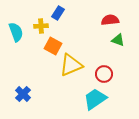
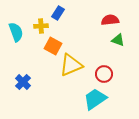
blue cross: moved 12 px up
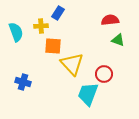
orange square: rotated 24 degrees counterclockwise
yellow triangle: moved 1 px right, 1 px up; rotated 50 degrees counterclockwise
blue cross: rotated 28 degrees counterclockwise
cyan trapezoid: moved 7 px left, 5 px up; rotated 35 degrees counterclockwise
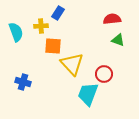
red semicircle: moved 2 px right, 1 px up
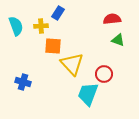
cyan semicircle: moved 6 px up
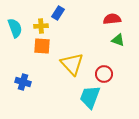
cyan semicircle: moved 1 px left, 2 px down
orange square: moved 11 px left
cyan trapezoid: moved 2 px right, 3 px down
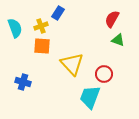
red semicircle: rotated 54 degrees counterclockwise
yellow cross: rotated 16 degrees counterclockwise
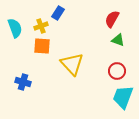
red circle: moved 13 px right, 3 px up
cyan trapezoid: moved 33 px right
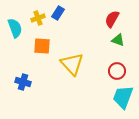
yellow cross: moved 3 px left, 8 px up
